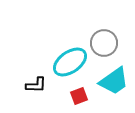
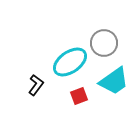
black L-shape: rotated 55 degrees counterclockwise
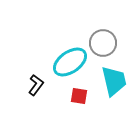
gray circle: moved 1 px left
cyan trapezoid: rotated 68 degrees counterclockwise
red square: rotated 30 degrees clockwise
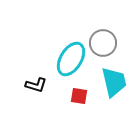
cyan ellipse: moved 1 px right, 3 px up; rotated 24 degrees counterclockwise
cyan trapezoid: moved 1 px down
black L-shape: rotated 70 degrees clockwise
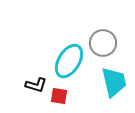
cyan ellipse: moved 2 px left, 2 px down
red square: moved 20 px left
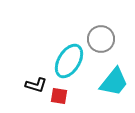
gray circle: moved 2 px left, 4 px up
cyan trapezoid: rotated 52 degrees clockwise
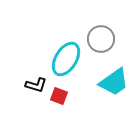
cyan ellipse: moved 3 px left, 2 px up
cyan trapezoid: rotated 16 degrees clockwise
red square: rotated 12 degrees clockwise
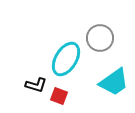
gray circle: moved 1 px left, 1 px up
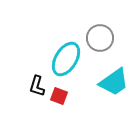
black L-shape: moved 1 px right, 1 px down; rotated 90 degrees clockwise
